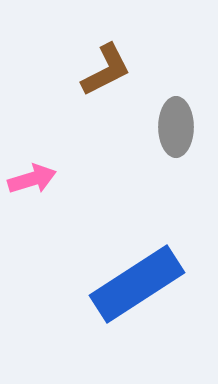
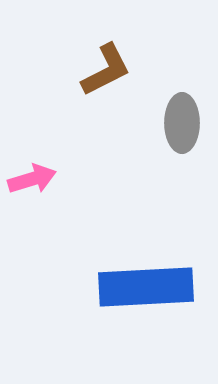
gray ellipse: moved 6 px right, 4 px up
blue rectangle: moved 9 px right, 3 px down; rotated 30 degrees clockwise
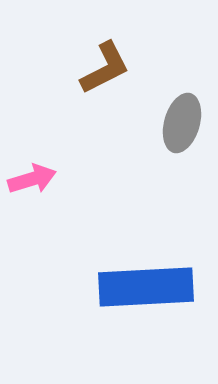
brown L-shape: moved 1 px left, 2 px up
gray ellipse: rotated 16 degrees clockwise
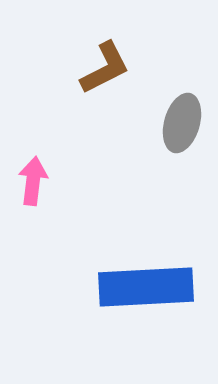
pink arrow: moved 1 px right, 2 px down; rotated 66 degrees counterclockwise
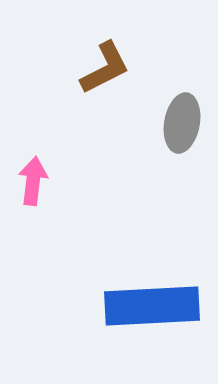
gray ellipse: rotated 6 degrees counterclockwise
blue rectangle: moved 6 px right, 19 px down
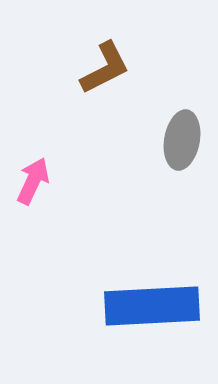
gray ellipse: moved 17 px down
pink arrow: rotated 18 degrees clockwise
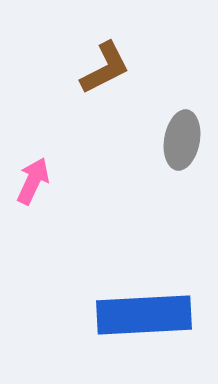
blue rectangle: moved 8 px left, 9 px down
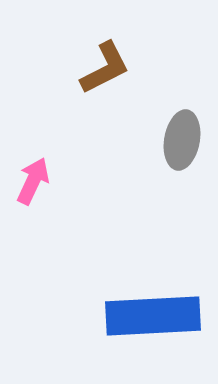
blue rectangle: moved 9 px right, 1 px down
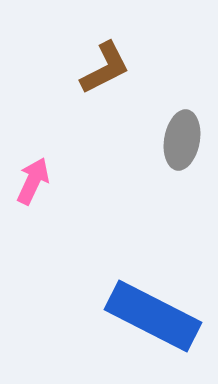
blue rectangle: rotated 30 degrees clockwise
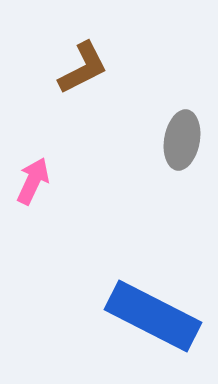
brown L-shape: moved 22 px left
